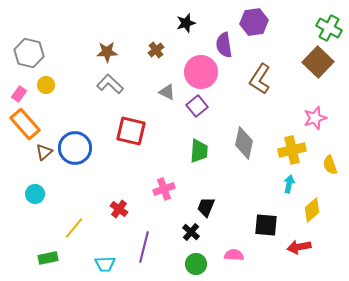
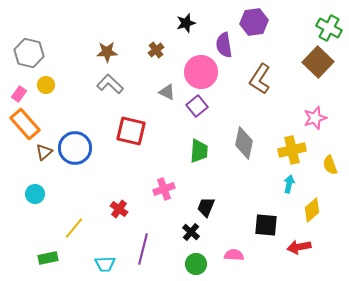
purple line: moved 1 px left, 2 px down
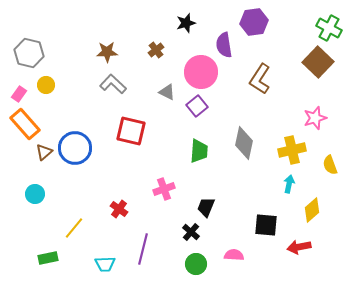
gray L-shape: moved 3 px right
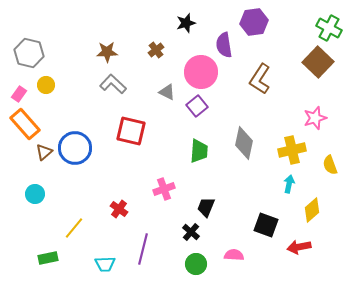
black square: rotated 15 degrees clockwise
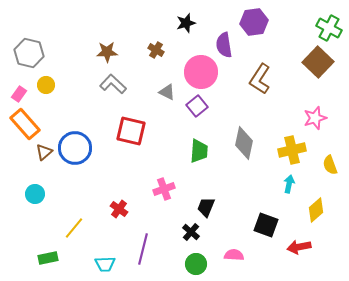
brown cross: rotated 21 degrees counterclockwise
yellow diamond: moved 4 px right
